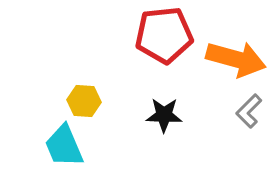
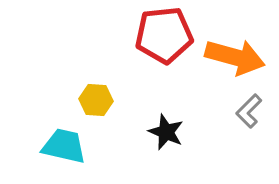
orange arrow: moved 1 px left, 2 px up
yellow hexagon: moved 12 px right, 1 px up
black star: moved 2 px right, 17 px down; rotated 21 degrees clockwise
cyan trapezoid: rotated 126 degrees clockwise
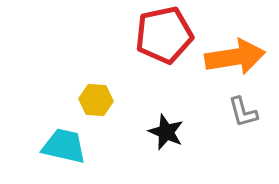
red pentagon: rotated 6 degrees counterclockwise
orange arrow: rotated 24 degrees counterclockwise
gray L-shape: moved 6 px left, 1 px down; rotated 60 degrees counterclockwise
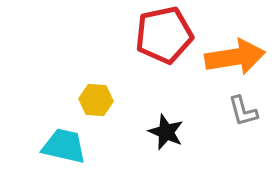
gray L-shape: moved 1 px up
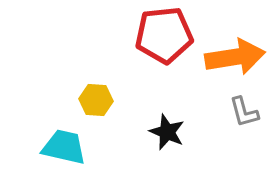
red pentagon: rotated 6 degrees clockwise
gray L-shape: moved 1 px right, 1 px down
black star: moved 1 px right
cyan trapezoid: moved 1 px down
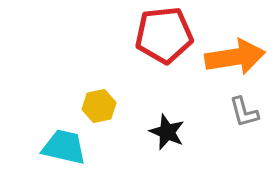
yellow hexagon: moved 3 px right, 6 px down; rotated 16 degrees counterclockwise
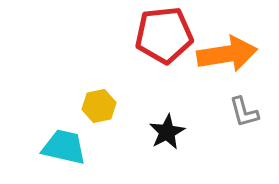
orange arrow: moved 8 px left, 3 px up
black star: rotated 21 degrees clockwise
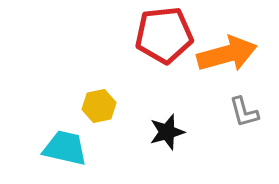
orange arrow: rotated 6 degrees counterclockwise
black star: rotated 12 degrees clockwise
cyan trapezoid: moved 1 px right, 1 px down
